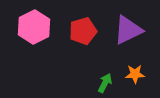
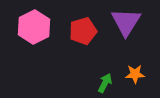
purple triangle: moved 2 px left, 8 px up; rotated 32 degrees counterclockwise
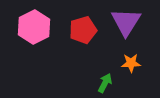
red pentagon: moved 1 px up
orange star: moved 4 px left, 11 px up
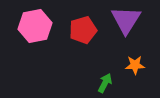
purple triangle: moved 2 px up
pink hexagon: moved 1 px right, 1 px up; rotated 16 degrees clockwise
orange star: moved 4 px right, 2 px down
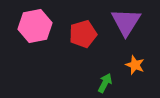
purple triangle: moved 2 px down
red pentagon: moved 4 px down
orange star: rotated 24 degrees clockwise
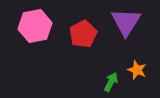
red pentagon: rotated 12 degrees counterclockwise
orange star: moved 2 px right, 5 px down
green arrow: moved 6 px right, 1 px up
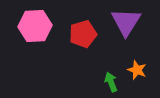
pink hexagon: rotated 8 degrees clockwise
red pentagon: rotated 12 degrees clockwise
green arrow: rotated 48 degrees counterclockwise
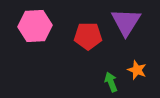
red pentagon: moved 5 px right, 2 px down; rotated 16 degrees clockwise
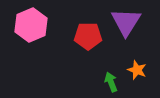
pink hexagon: moved 4 px left, 1 px up; rotated 20 degrees counterclockwise
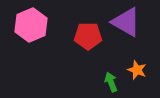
purple triangle: rotated 32 degrees counterclockwise
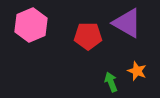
purple triangle: moved 1 px right, 1 px down
orange star: moved 1 px down
